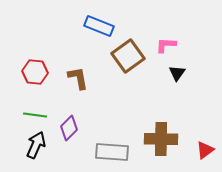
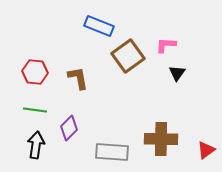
green line: moved 5 px up
black arrow: rotated 16 degrees counterclockwise
red triangle: moved 1 px right
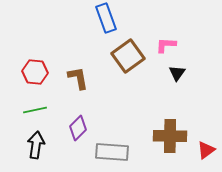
blue rectangle: moved 7 px right, 8 px up; rotated 48 degrees clockwise
green line: rotated 20 degrees counterclockwise
purple diamond: moved 9 px right
brown cross: moved 9 px right, 3 px up
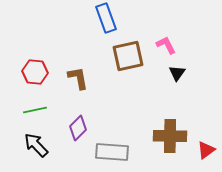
pink L-shape: rotated 60 degrees clockwise
brown square: rotated 24 degrees clockwise
black arrow: rotated 52 degrees counterclockwise
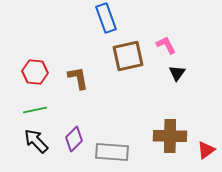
purple diamond: moved 4 px left, 11 px down
black arrow: moved 4 px up
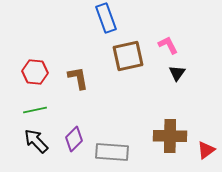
pink L-shape: moved 2 px right
